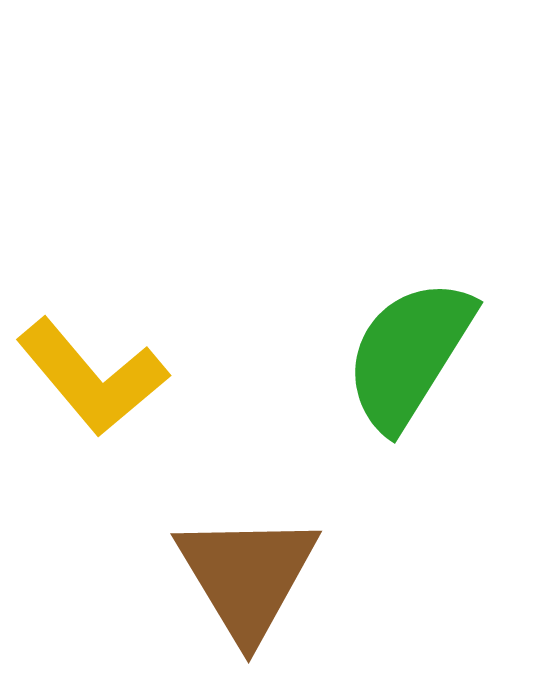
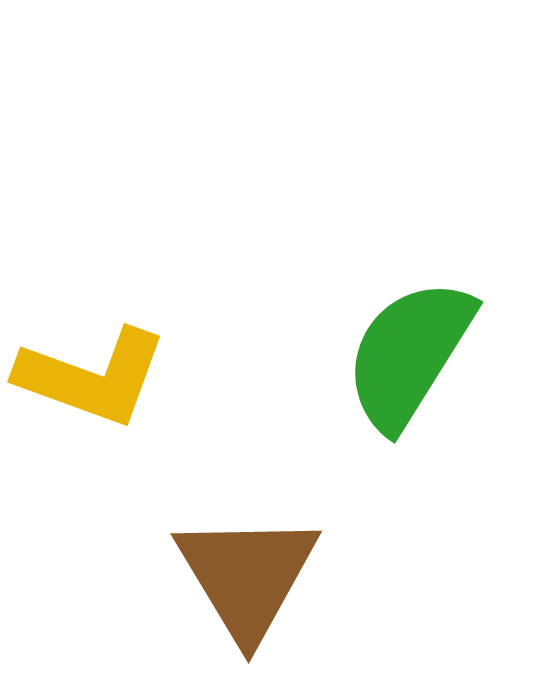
yellow L-shape: rotated 30 degrees counterclockwise
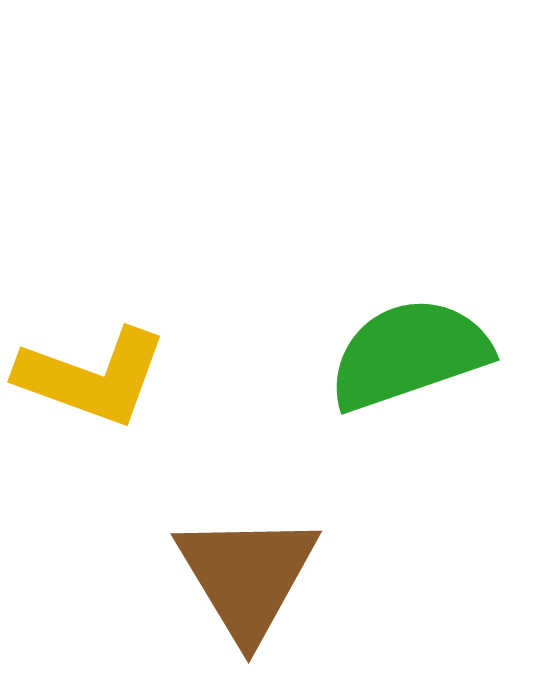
green semicircle: rotated 39 degrees clockwise
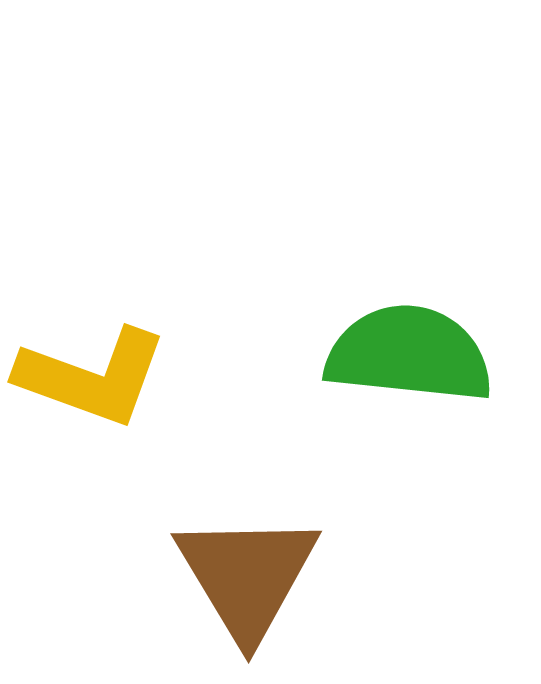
green semicircle: rotated 25 degrees clockwise
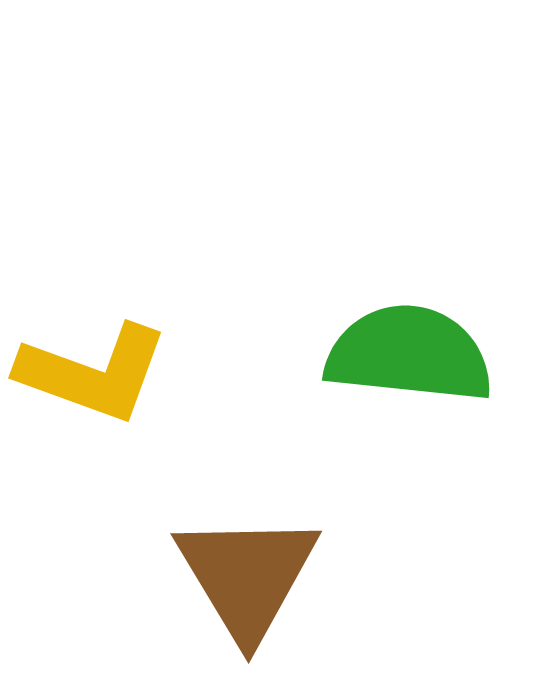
yellow L-shape: moved 1 px right, 4 px up
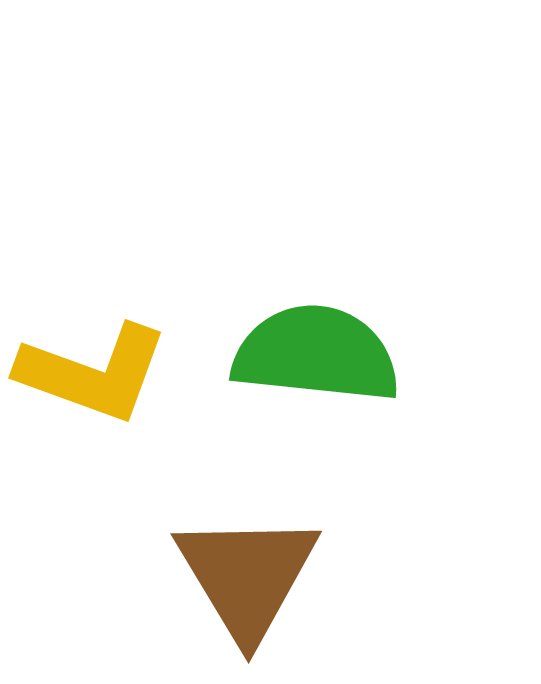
green semicircle: moved 93 px left
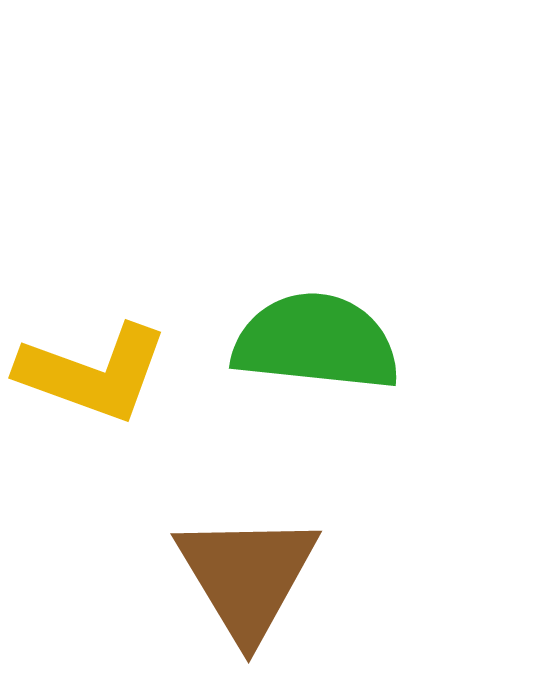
green semicircle: moved 12 px up
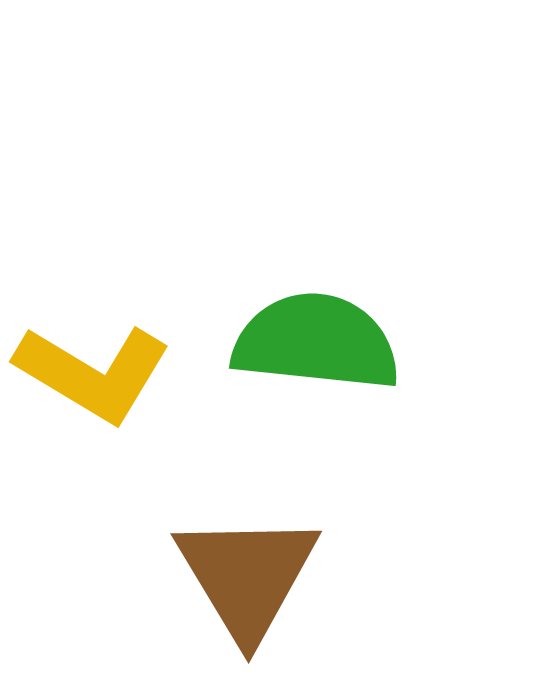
yellow L-shape: rotated 11 degrees clockwise
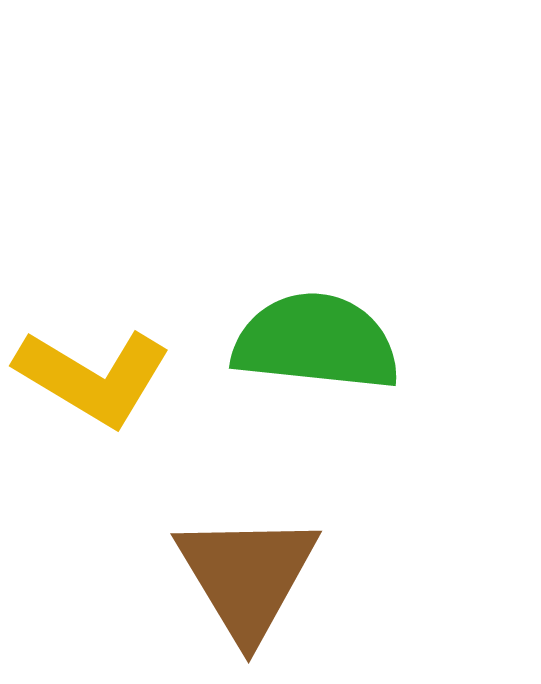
yellow L-shape: moved 4 px down
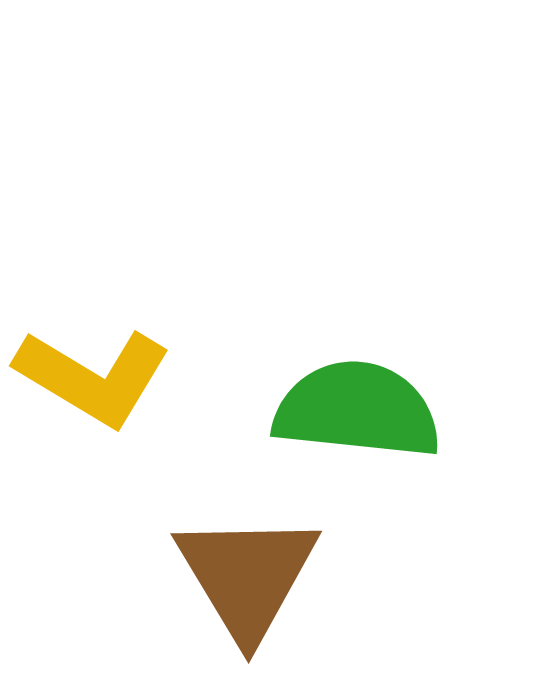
green semicircle: moved 41 px right, 68 px down
